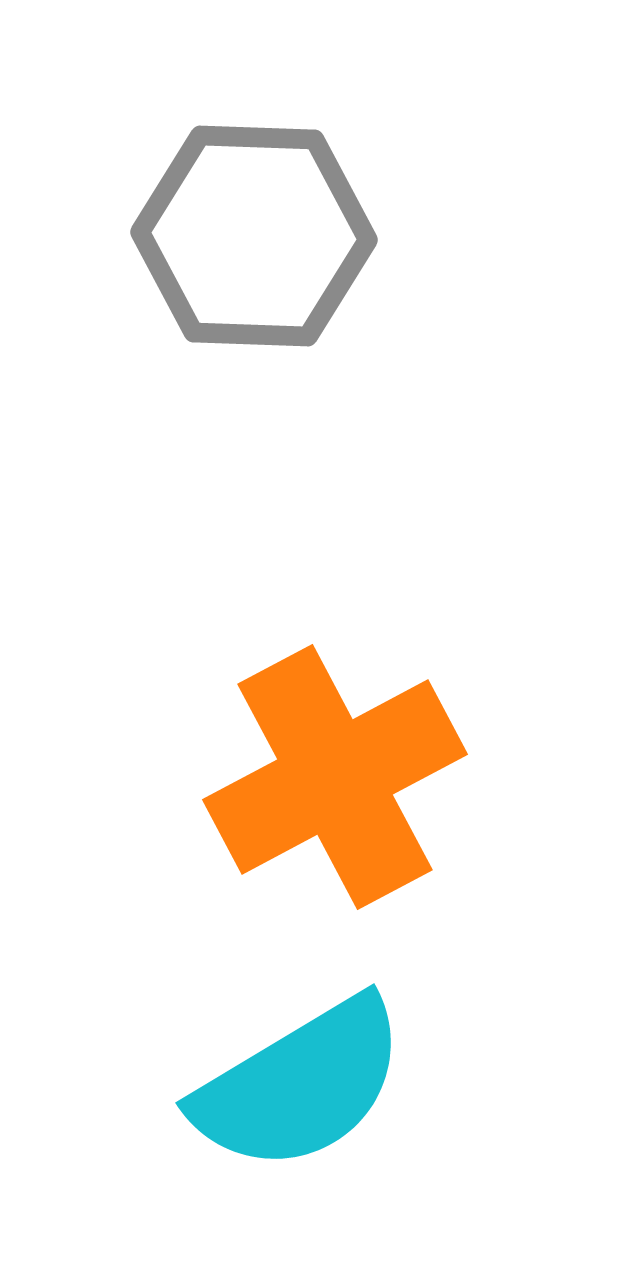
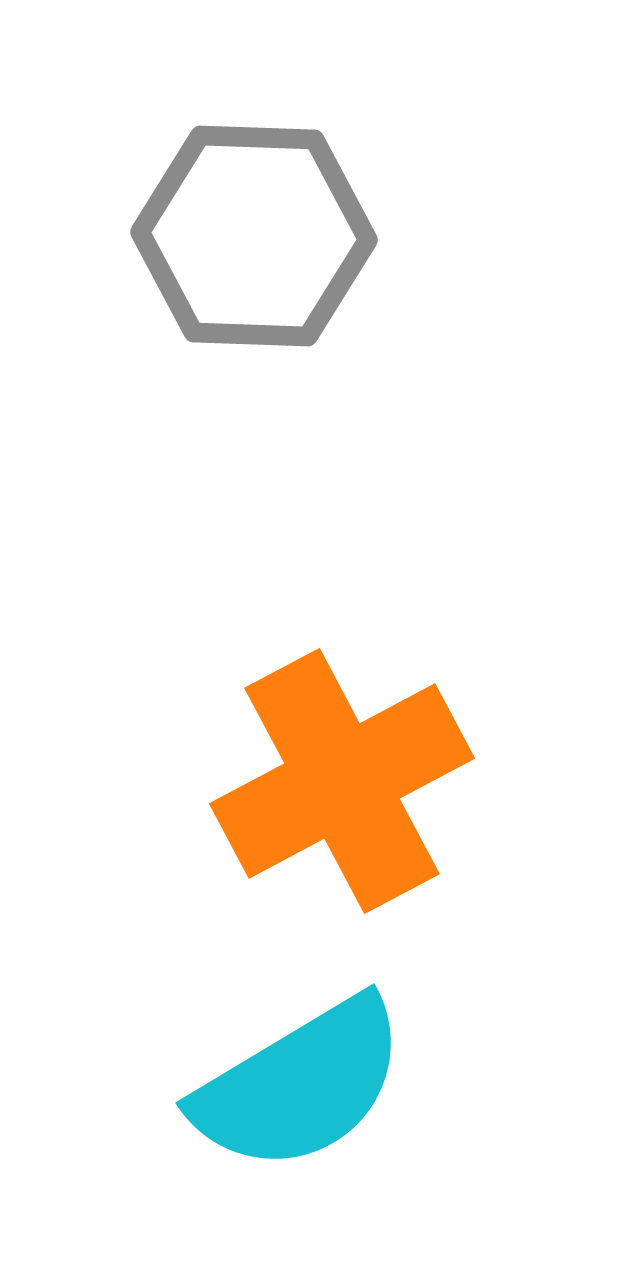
orange cross: moved 7 px right, 4 px down
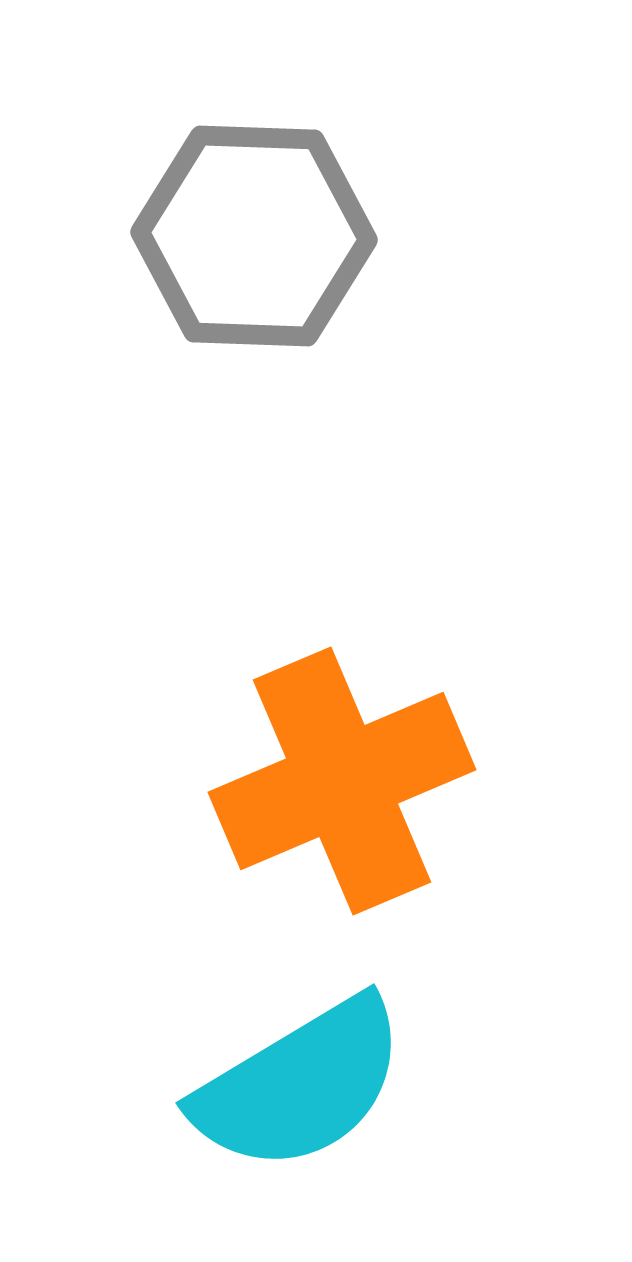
orange cross: rotated 5 degrees clockwise
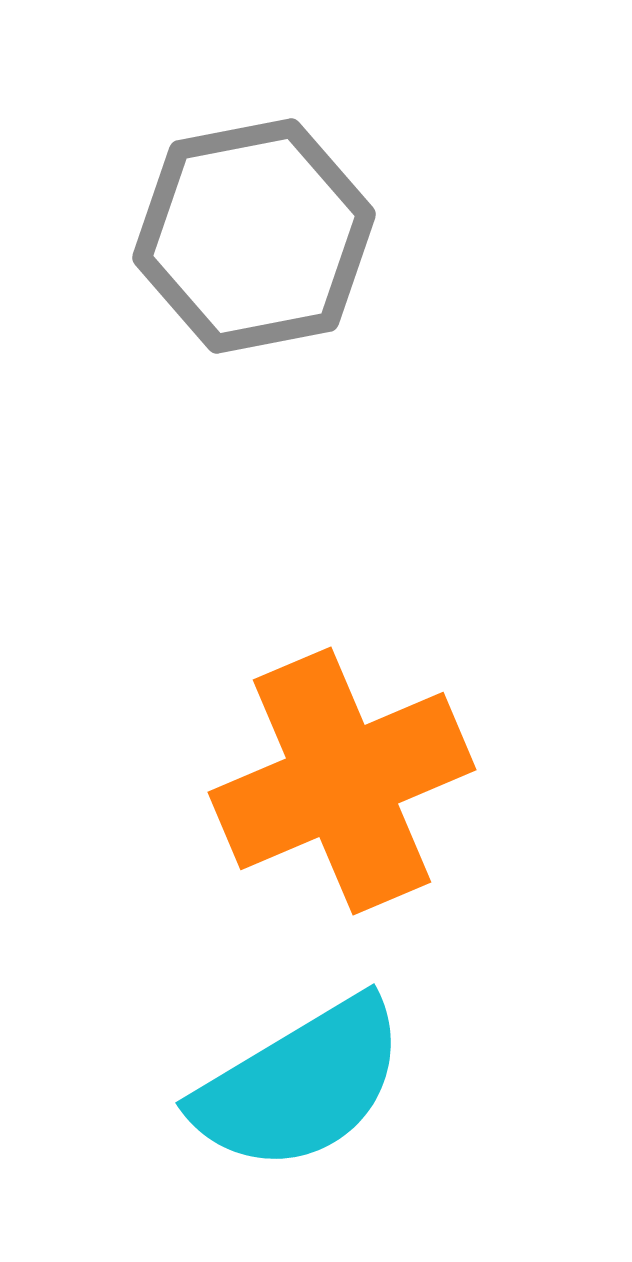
gray hexagon: rotated 13 degrees counterclockwise
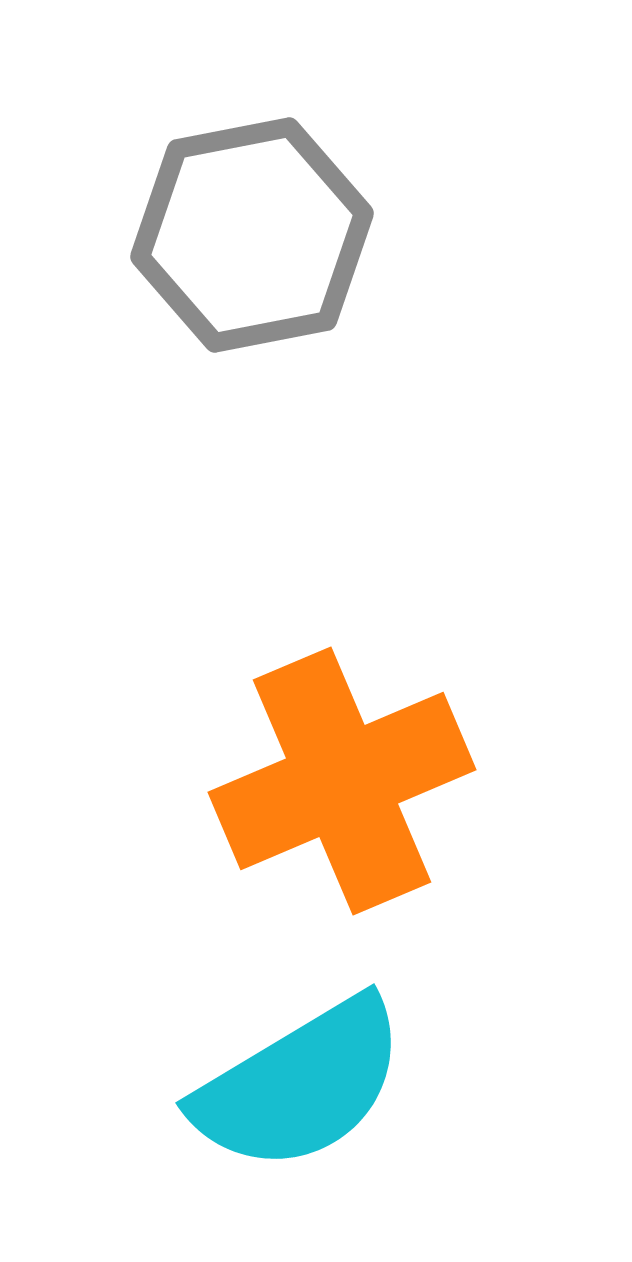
gray hexagon: moved 2 px left, 1 px up
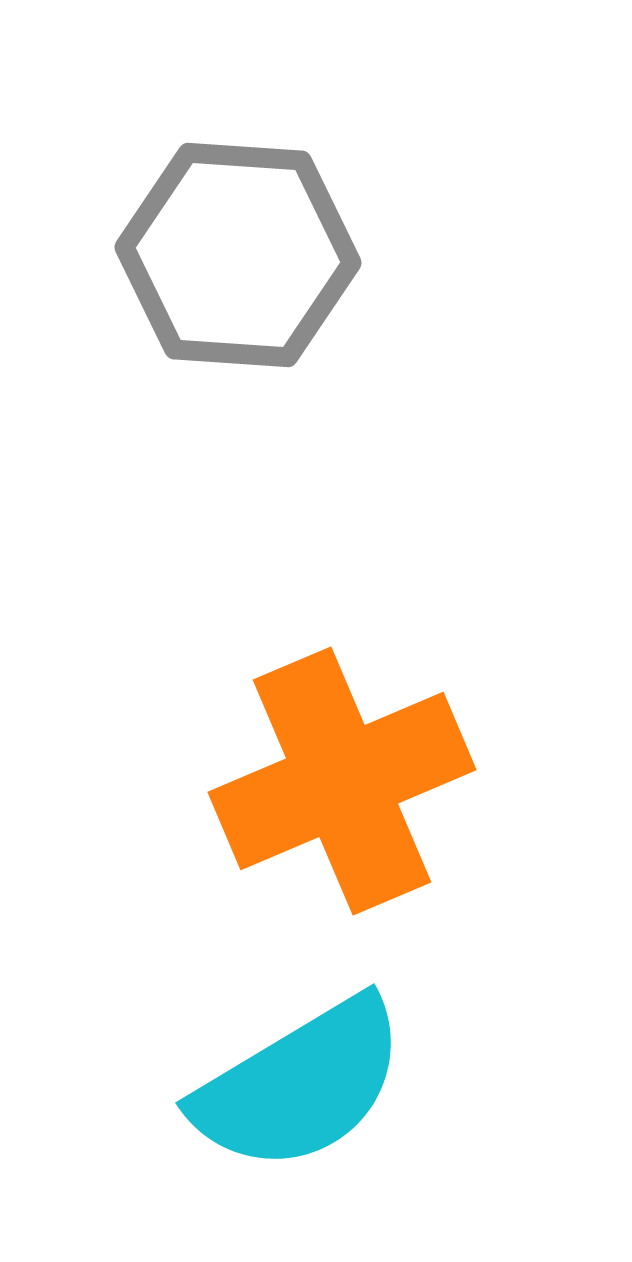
gray hexagon: moved 14 px left, 20 px down; rotated 15 degrees clockwise
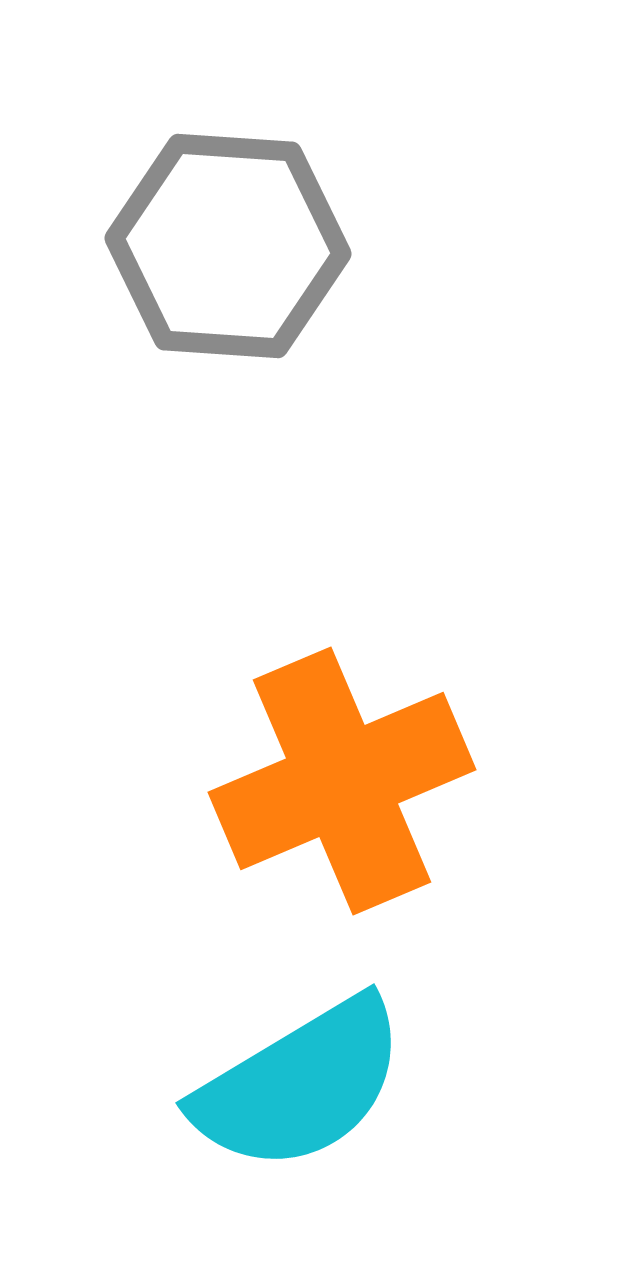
gray hexagon: moved 10 px left, 9 px up
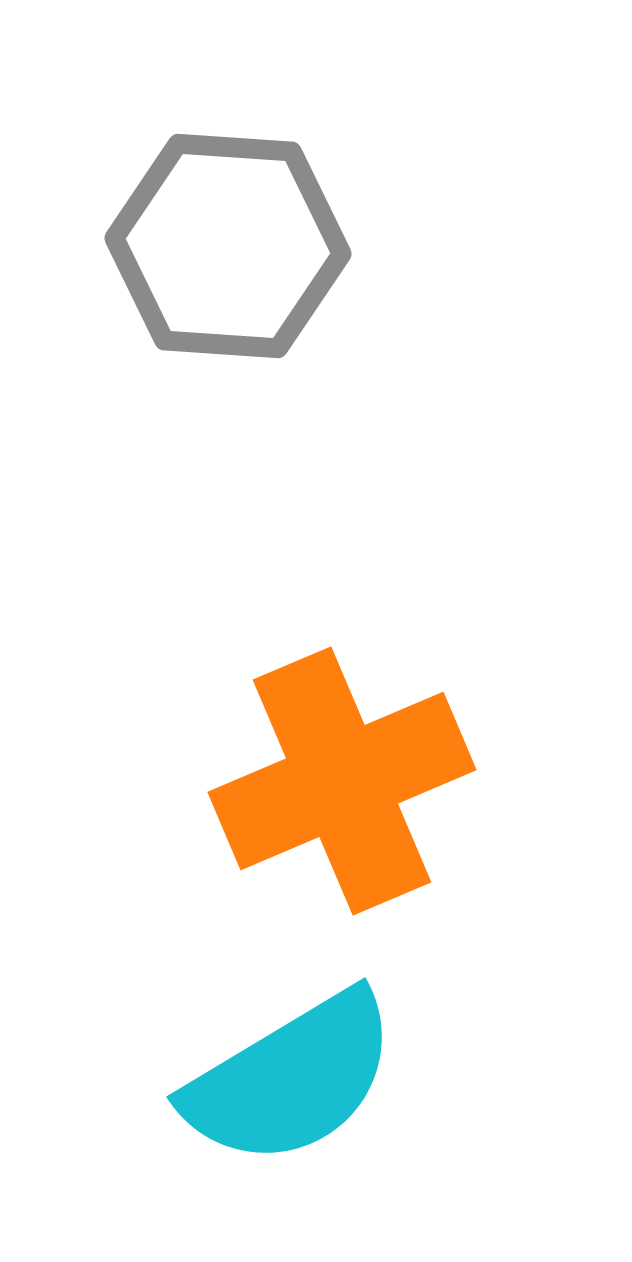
cyan semicircle: moved 9 px left, 6 px up
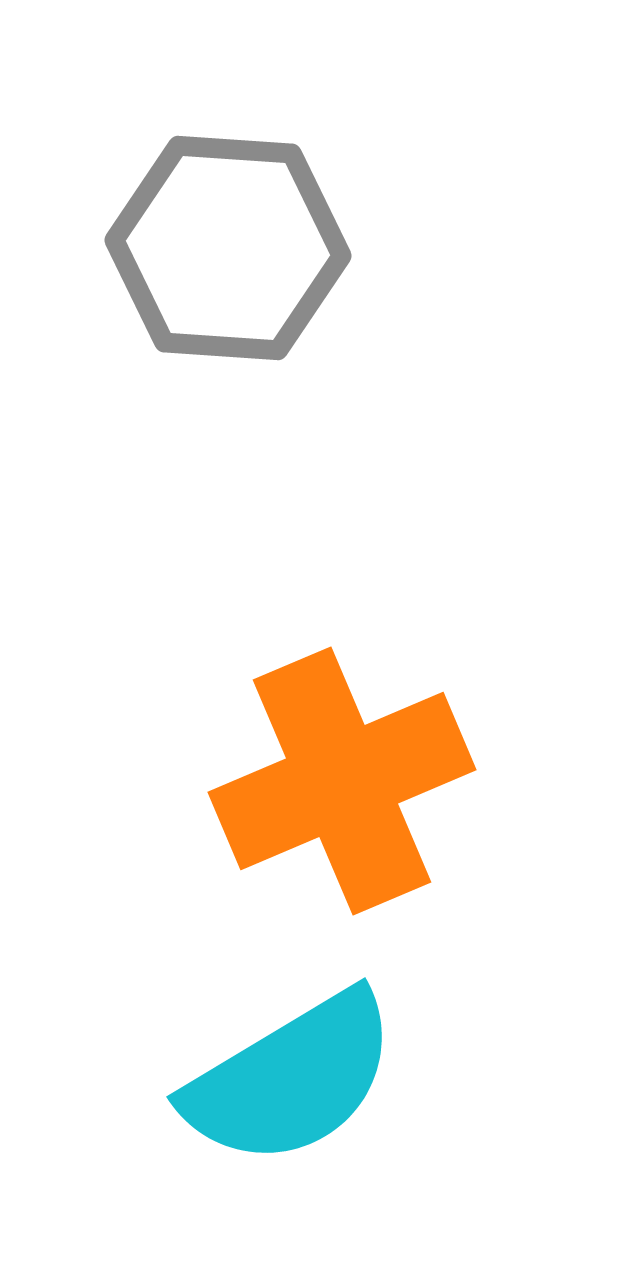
gray hexagon: moved 2 px down
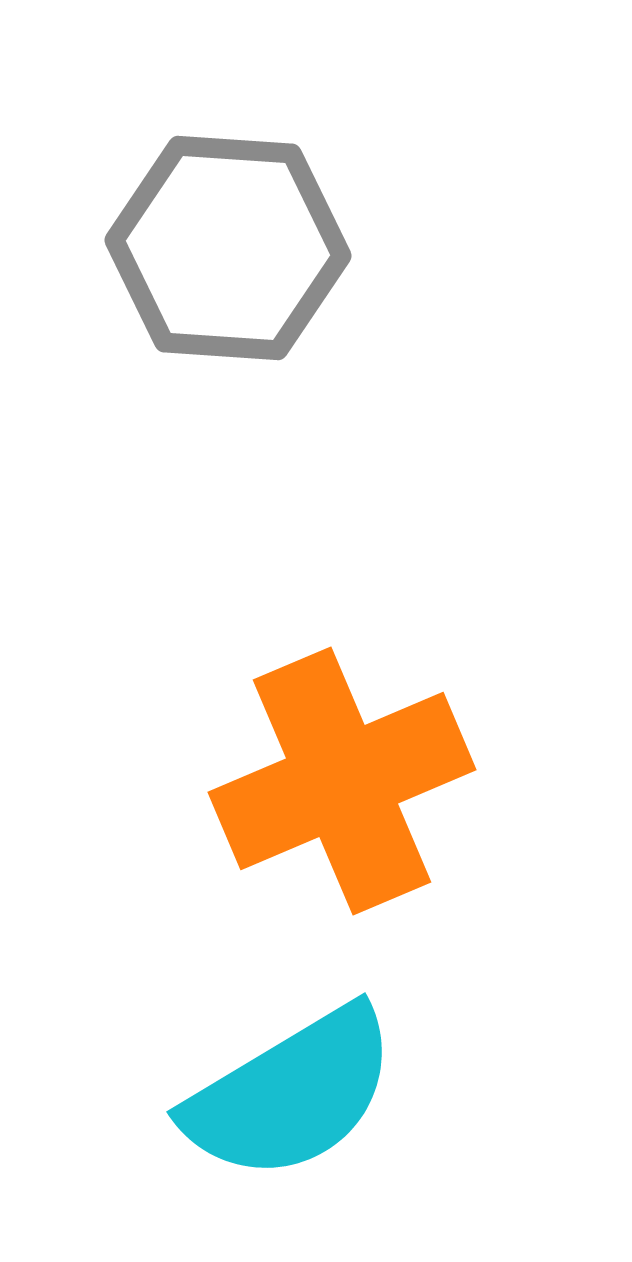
cyan semicircle: moved 15 px down
